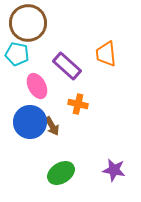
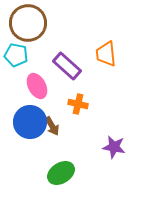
cyan pentagon: moved 1 px left, 1 px down
purple star: moved 23 px up
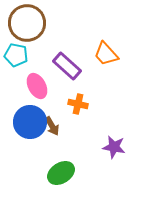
brown circle: moved 1 px left
orange trapezoid: rotated 36 degrees counterclockwise
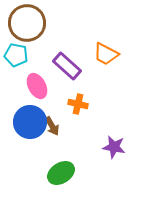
orange trapezoid: rotated 20 degrees counterclockwise
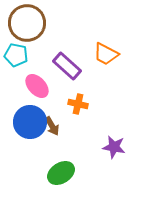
pink ellipse: rotated 15 degrees counterclockwise
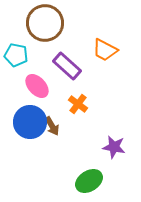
brown circle: moved 18 px right
orange trapezoid: moved 1 px left, 4 px up
orange cross: rotated 24 degrees clockwise
green ellipse: moved 28 px right, 8 px down
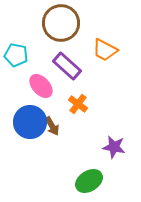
brown circle: moved 16 px right
pink ellipse: moved 4 px right
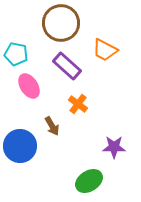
cyan pentagon: moved 1 px up
pink ellipse: moved 12 px left; rotated 10 degrees clockwise
blue circle: moved 10 px left, 24 px down
purple star: rotated 10 degrees counterclockwise
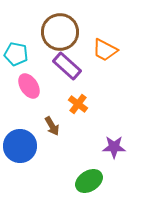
brown circle: moved 1 px left, 9 px down
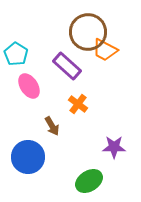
brown circle: moved 28 px right
cyan pentagon: rotated 20 degrees clockwise
blue circle: moved 8 px right, 11 px down
